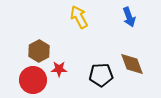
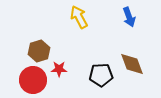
brown hexagon: rotated 10 degrees clockwise
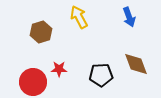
brown hexagon: moved 2 px right, 19 px up
brown diamond: moved 4 px right
red circle: moved 2 px down
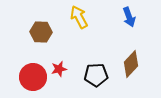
brown hexagon: rotated 20 degrees clockwise
brown diamond: moved 5 px left; rotated 64 degrees clockwise
red star: rotated 14 degrees counterclockwise
black pentagon: moved 5 px left
red circle: moved 5 px up
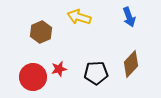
yellow arrow: rotated 45 degrees counterclockwise
brown hexagon: rotated 25 degrees counterclockwise
black pentagon: moved 2 px up
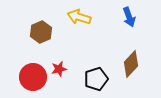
black pentagon: moved 6 px down; rotated 15 degrees counterclockwise
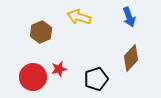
brown diamond: moved 6 px up
